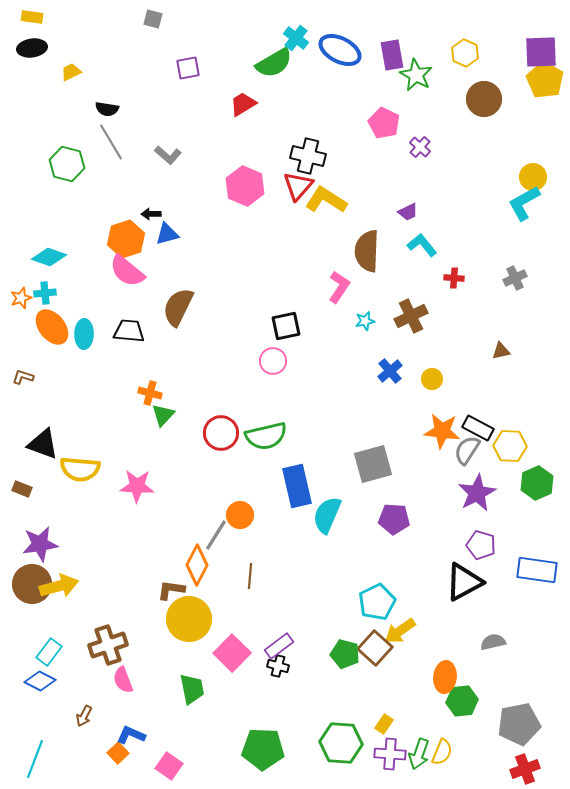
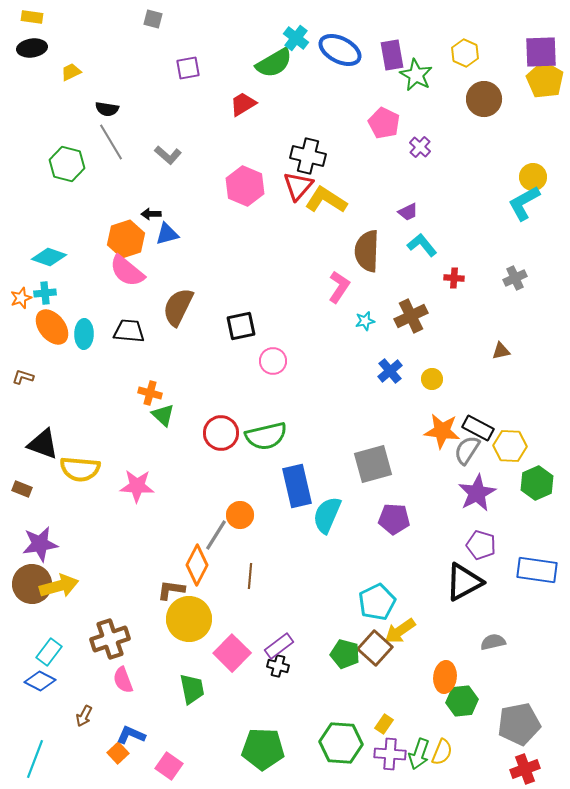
black square at (286, 326): moved 45 px left
green triangle at (163, 415): rotated 30 degrees counterclockwise
brown cross at (108, 645): moved 2 px right, 6 px up
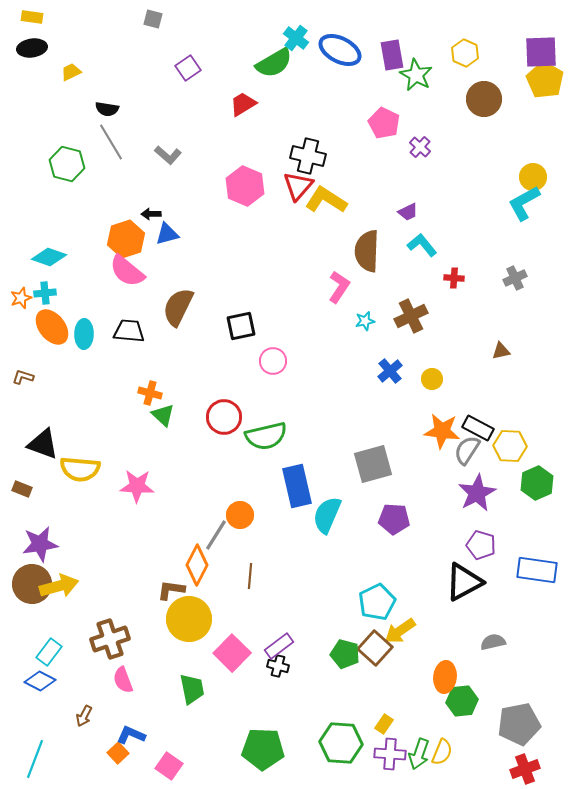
purple square at (188, 68): rotated 25 degrees counterclockwise
red circle at (221, 433): moved 3 px right, 16 px up
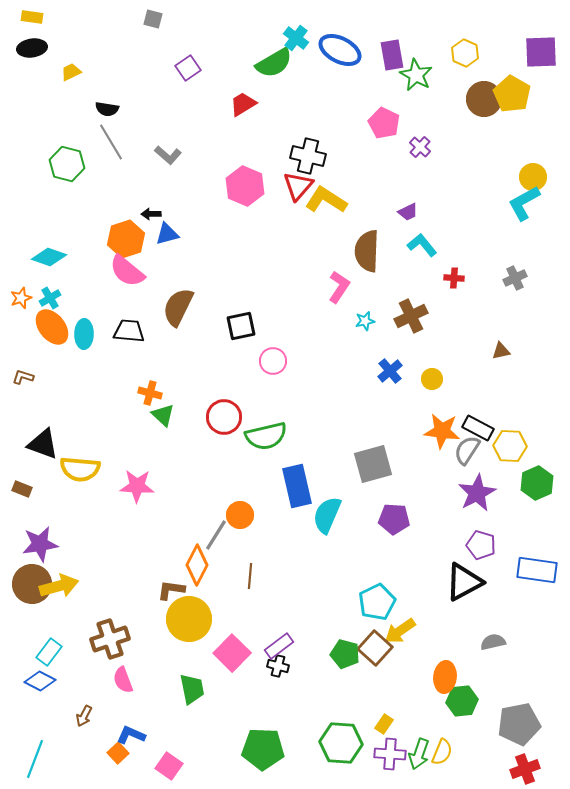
yellow pentagon at (545, 80): moved 33 px left, 14 px down
cyan cross at (45, 293): moved 5 px right, 5 px down; rotated 25 degrees counterclockwise
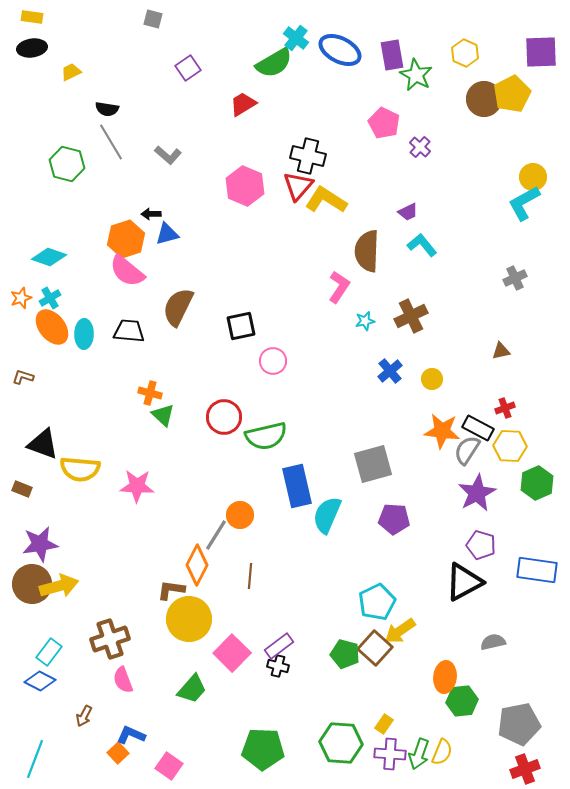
yellow pentagon at (512, 94): rotated 15 degrees clockwise
red cross at (454, 278): moved 51 px right, 130 px down; rotated 24 degrees counterclockwise
green trapezoid at (192, 689): rotated 52 degrees clockwise
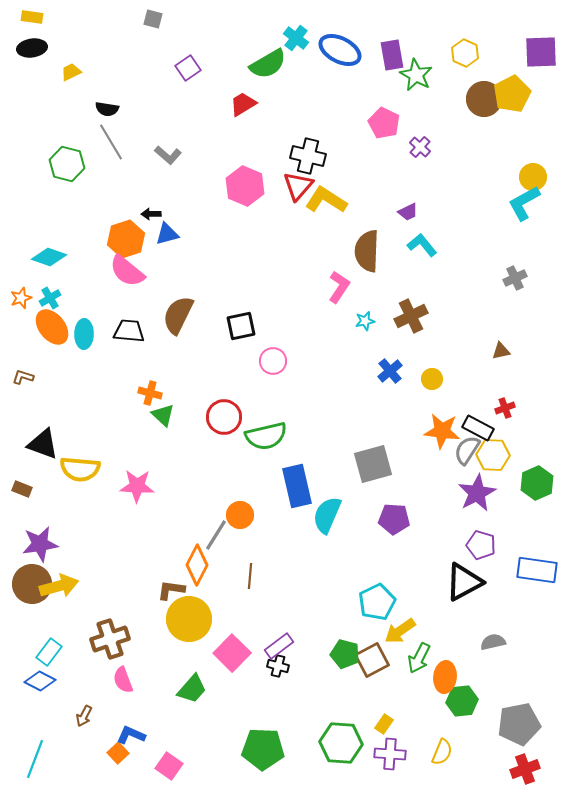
green semicircle at (274, 63): moved 6 px left, 1 px down
brown semicircle at (178, 307): moved 8 px down
yellow hexagon at (510, 446): moved 17 px left, 9 px down
brown square at (375, 648): moved 3 px left, 12 px down; rotated 20 degrees clockwise
green arrow at (419, 754): moved 96 px up; rotated 8 degrees clockwise
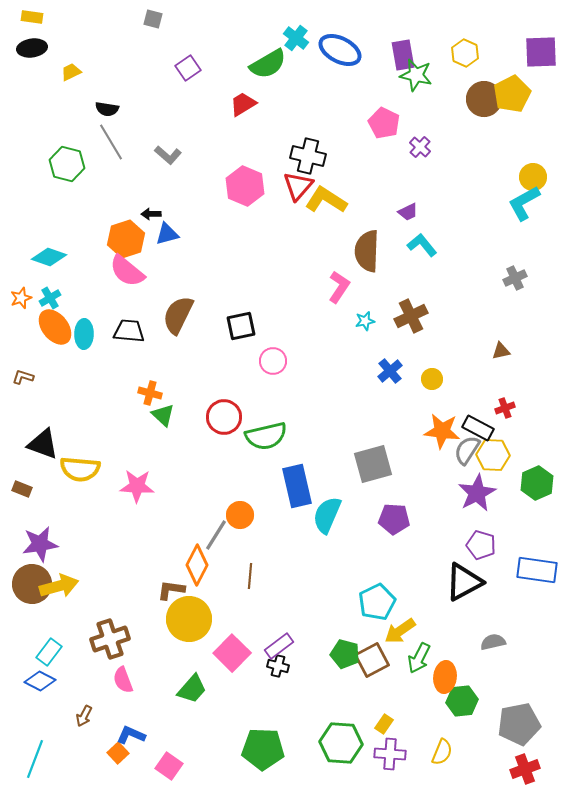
purple rectangle at (392, 55): moved 11 px right
green star at (416, 75): rotated 16 degrees counterclockwise
orange ellipse at (52, 327): moved 3 px right
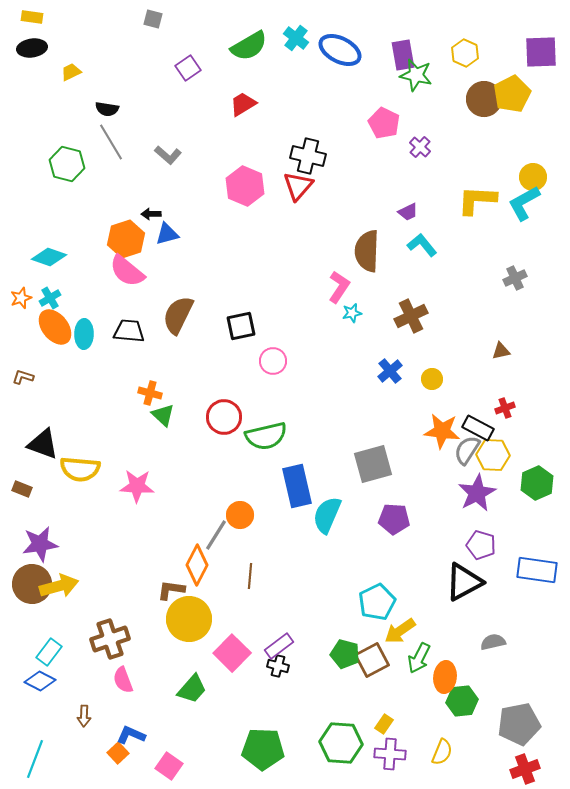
green semicircle at (268, 64): moved 19 px left, 18 px up
yellow L-shape at (326, 200): moved 151 px right; rotated 30 degrees counterclockwise
cyan star at (365, 321): moved 13 px left, 8 px up
brown arrow at (84, 716): rotated 25 degrees counterclockwise
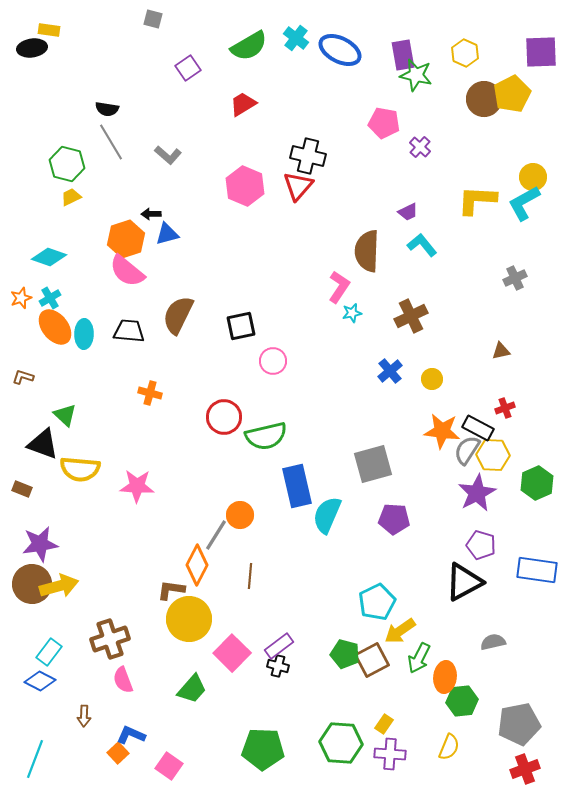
yellow rectangle at (32, 17): moved 17 px right, 13 px down
yellow trapezoid at (71, 72): moved 125 px down
pink pentagon at (384, 123): rotated 16 degrees counterclockwise
green triangle at (163, 415): moved 98 px left
yellow semicircle at (442, 752): moved 7 px right, 5 px up
